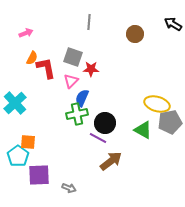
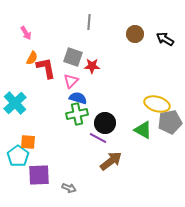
black arrow: moved 8 px left, 15 px down
pink arrow: rotated 80 degrees clockwise
red star: moved 1 px right, 3 px up
blue semicircle: moved 4 px left; rotated 84 degrees clockwise
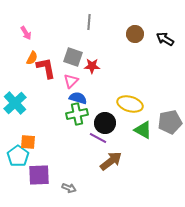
yellow ellipse: moved 27 px left
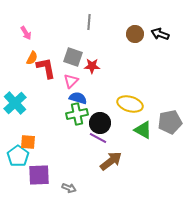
black arrow: moved 5 px left, 5 px up; rotated 12 degrees counterclockwise
black circle: moved 5 px left
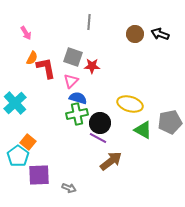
orange square: rotated 35 degrees clockwise
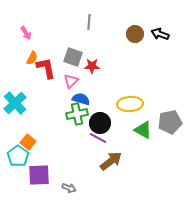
blue semicircle: moved 3 px right, 1 px down
yellow ellipse: rotated 20 degrees counterclockwise
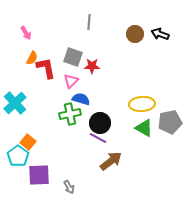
yellow ellipse: moved 12 px right
green cross: moved 7 px left
green triangle: moved 1 px right, 2 px up
gray arrow: moved 1 px up; rotated 40 degrees clockwise
